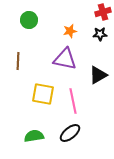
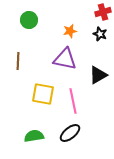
black star: rotated 24 degrees clockwise
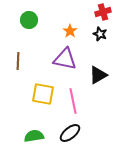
orange star: rotated 24 degrees counterclockwise
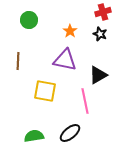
purple triangle: moved 1 px down
yellow square: moved 2 px right, 3 px up
pink line: moved 12 px right
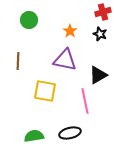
black ellipse: rotated 25 degrees clockwise
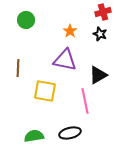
green circle: moved 3 px left
brown line: moved 7 px down
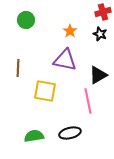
pink line: moved 3 px right
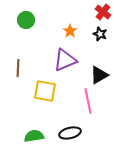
red cross: rotated 35 degrees counterclockwise
purple triangle: rotated 35 degrees counterclockwise
black triangle: moved 1 px right
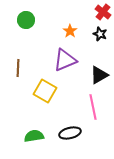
yellow square: rotated 20 degrees clockwise
pink line: moved 5 px right, 6 px down
